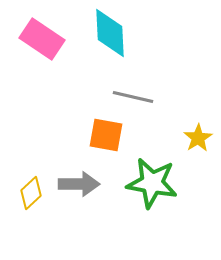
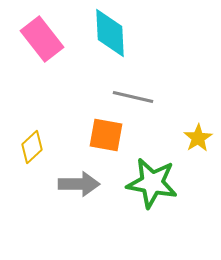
pink rectangle: rotated 18 degrees clockwise
yellow diamond: moved 1 px right, 46 px up
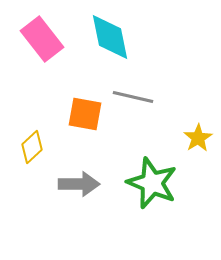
cyan diamond: moved 4 px down; rotated 9 degrees counterclockwise
orange square: moved 21 px left, 21 px up
green star: rotated 12 degrees clockwise
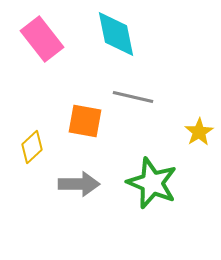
cyan diamond: moved 6 px right, 3 px up
orange square: moved 7 px down
yellow star: moved 1 px right, 6 px up
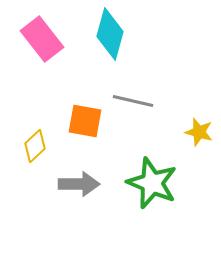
cyan diamond: moved 6 px left; rotated 27 degrees clockwise
gray line: moved 4 px down
yellow star: rotated 24 degrees counterclockwise
yellow diamond: moved 3 px right, 1 px up
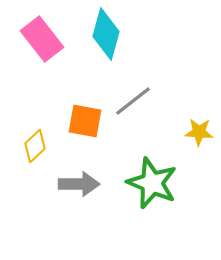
cyan diamond: moved 4 px left
gray line: rotated 51 degrees counterclockwise
yellow star: rotated 12 degrees counterclockwise
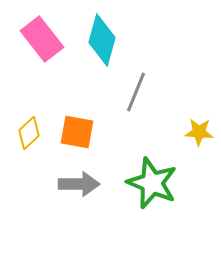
cyan diamond: moved 4 px left, 6 px down
gray line: moved 3 px right, 9 px up; rotated 30 degrees counterclockwise
orange square: moved 8 px left, 11 px down
yellow diamond: moved 6 px left, 13 px up
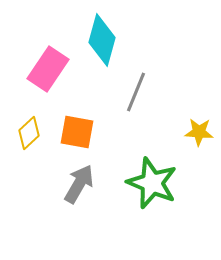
pink rectangle: moved 6 px right, 30 px down; rotated 72 degrees clockwise
gray arrow: rotated 60 degrees counterclockwise
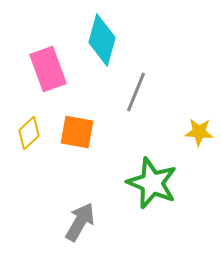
pink rectangle: rotated 54 degrees counterclockwise
gray arrow: moved 1 px right, 38 px down
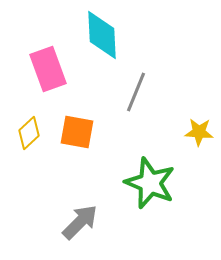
cyan diamond: moved 5 px up; rotated 18 degrees counterclockwise
green star: moved 2 px left
gray arrow: rotated 15 degrees clockwise
